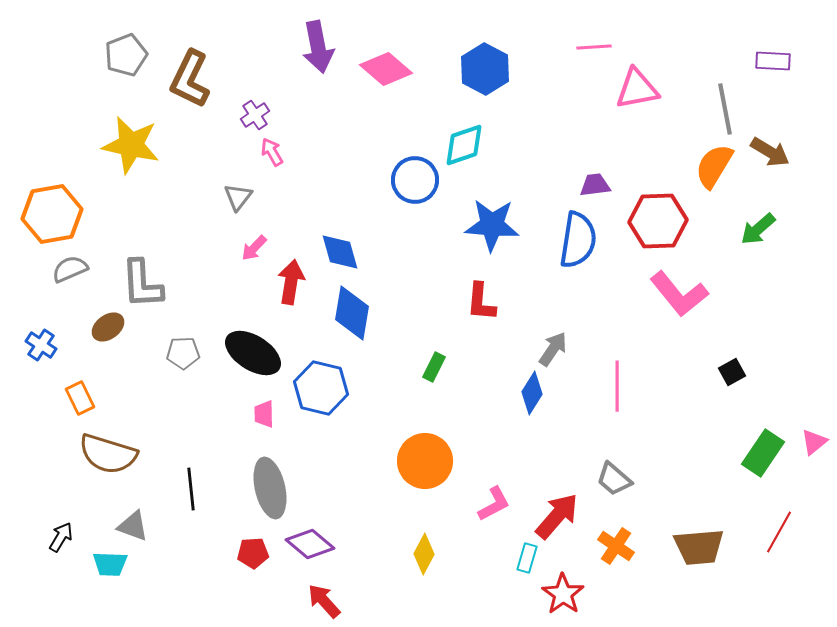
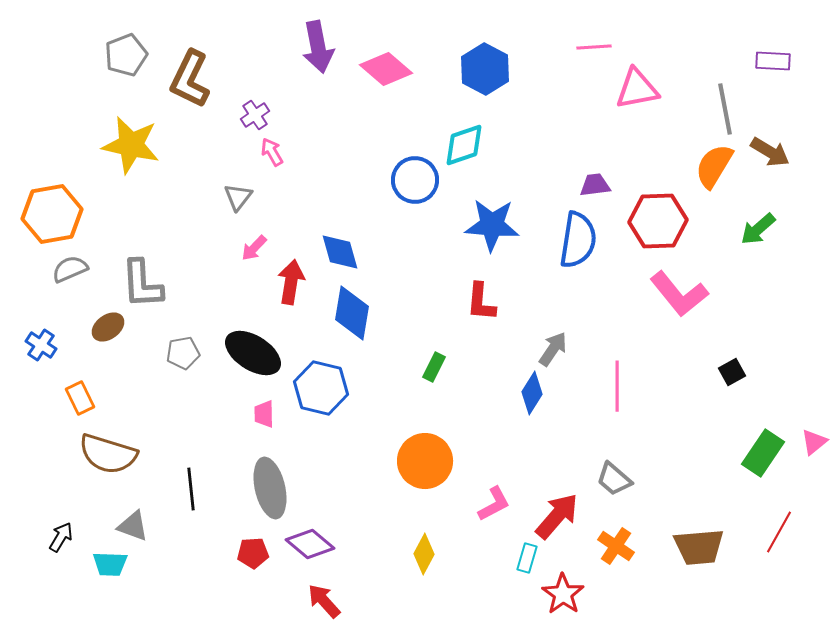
gray pentagon at (183, 353): rotated 8 degrees counterclockwise
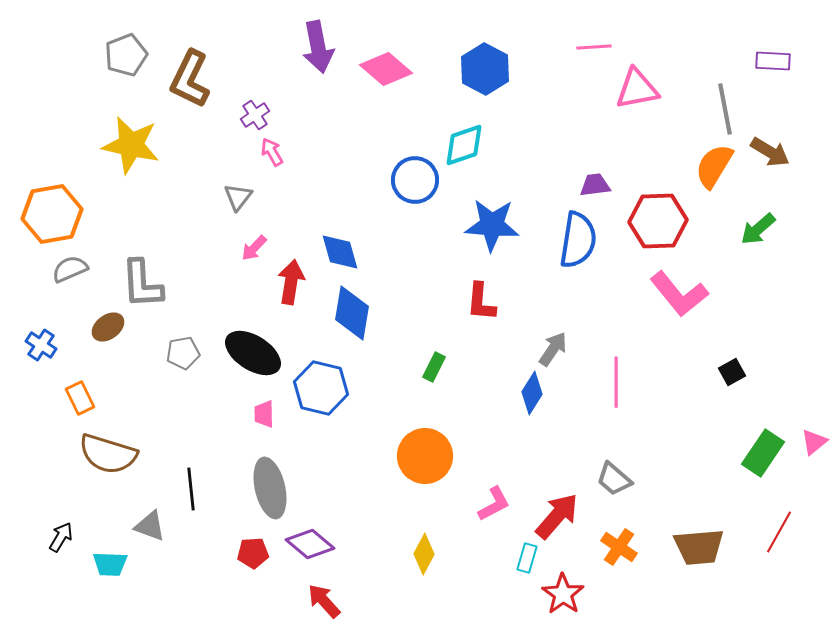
pink line at (617, 386): moved 1 px left, 4 px up
orange circle at (425, 461): moved 5 px up
gray triangle at (133, 526): moved 17 px right
orange cross at (616, 546): moved 3 px right, 1 px down
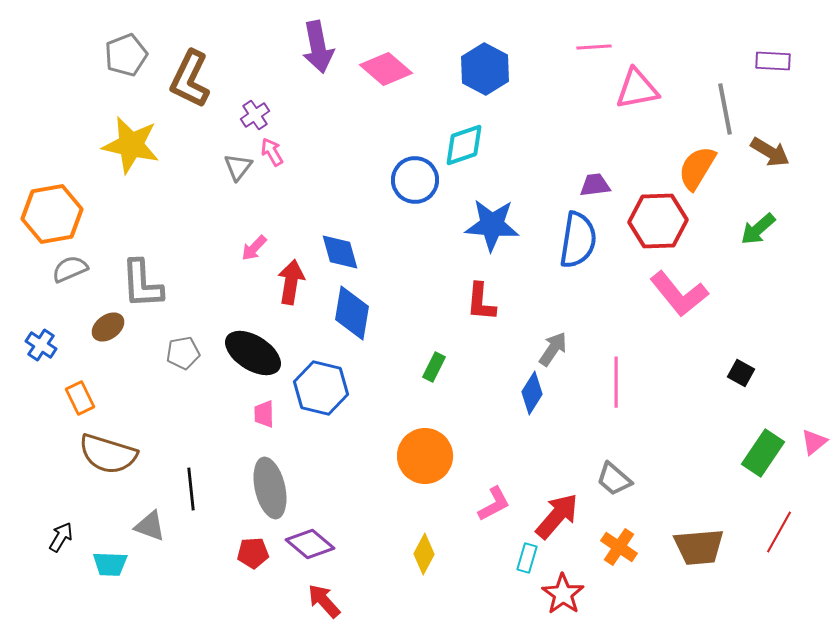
orange semicircle at (714, 166): moved 17 px left, 2 px down
gray triangle at (238, 197): moved 30 px up
black square at (732, 372): moved 9 px right, 1 px down; rotated 32 degrees counterclockwise
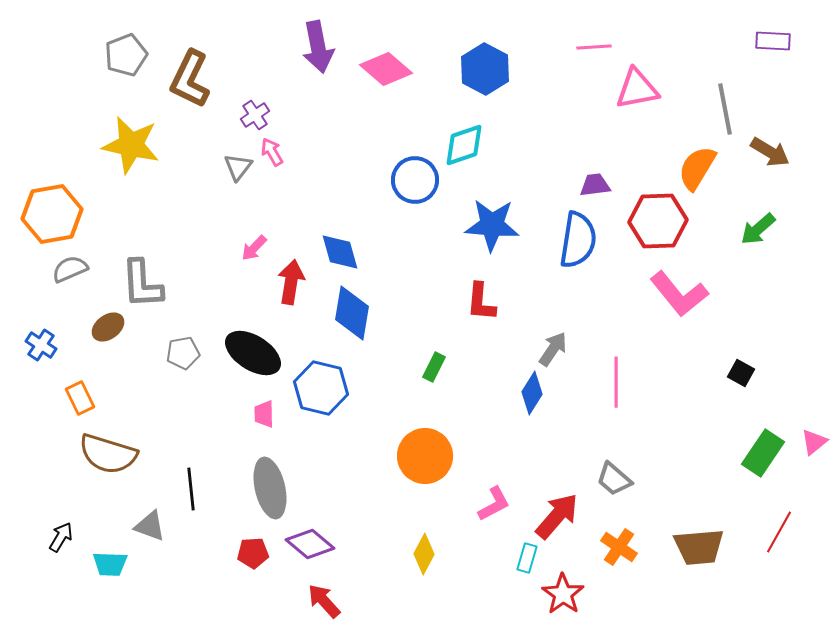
purple rectangle at (773, 61): moved 20 px up
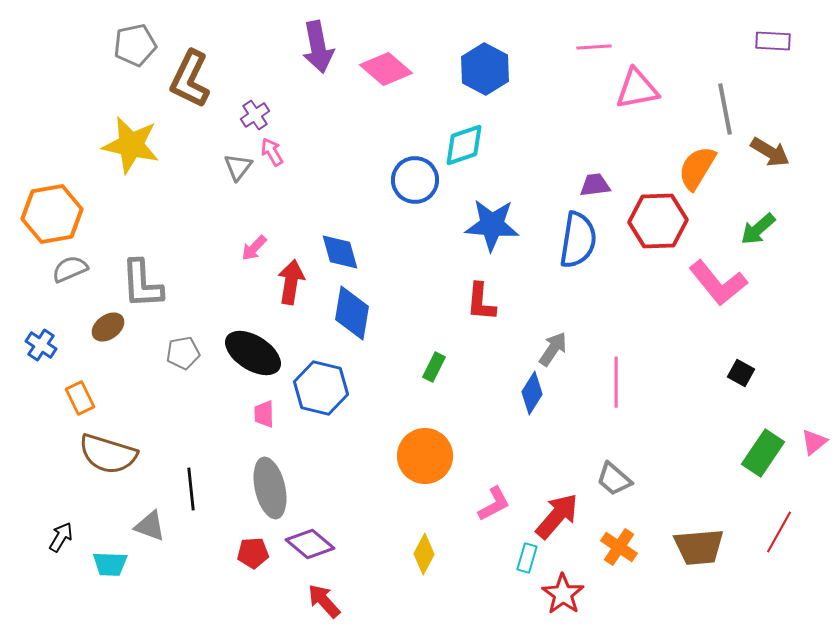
gray pentagon at (126, 55): moved 9 px right, 10 px up; rotated 9 degrees clockwise
pink L-shape at (679, 294): moved 39 px right, 11 px up
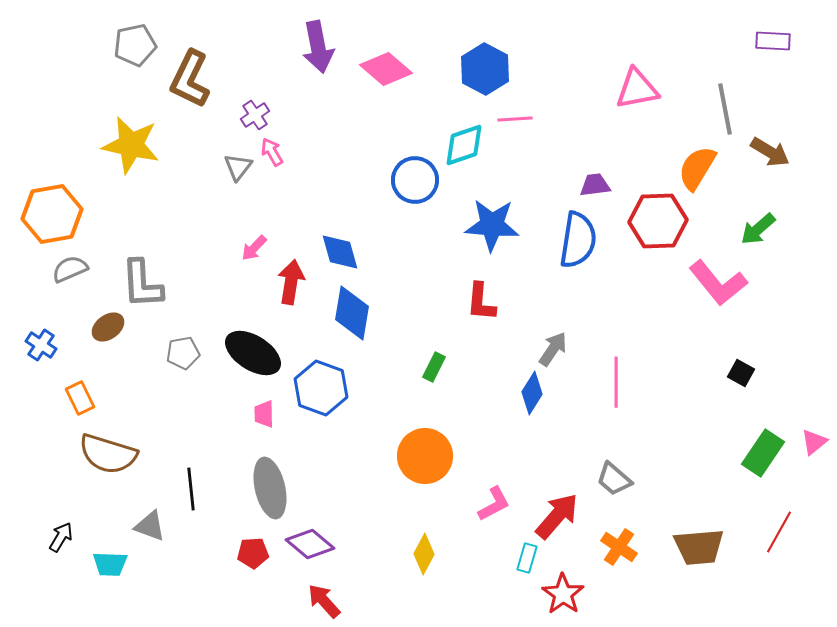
pink line at (594, 47): moved 79 px left, 72 px down
blue hexagon at (321, 388): rotated 6 degrees clockwise
